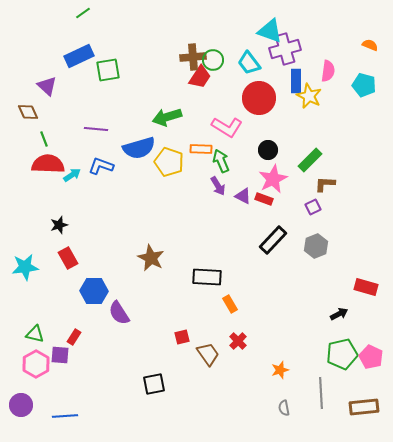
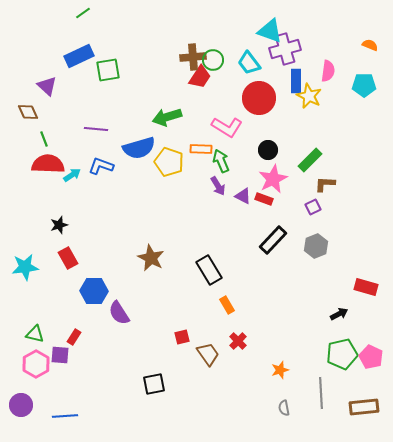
cyan pentagon at (364, 85): rotated 15 degrees counterclockwise
black rectangle at (207, 277): moved 2 px right, 7 px up; rotated 56 degrees clockwise
orange rectangle at (230, 304): moved 3 px left, 1 px down
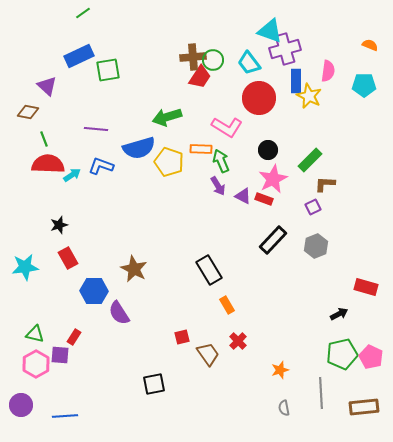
brown diamond at (28, 112): rotated 55 degrees counterclockwise
brown star at (151, 258): moved 17 px left, 11 px down
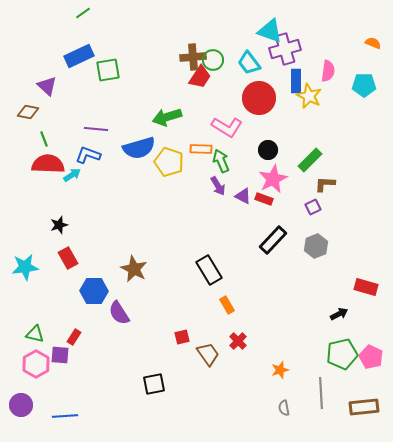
orange semicircle at (370, 45): moved 3 px right, 2 px up
blue L-shape at (101, 166): moved 13 px left, 11 px up
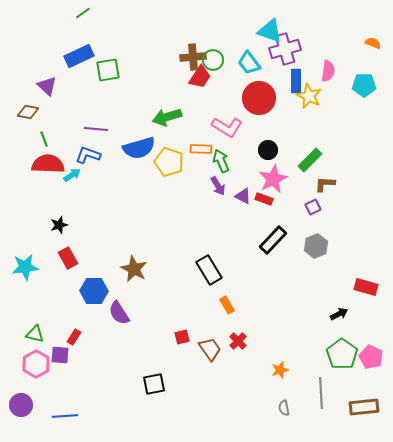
brown trapezoid at (208, 354): moved 2 px right, 5 px up
green pentagon at (342, 354): rotated 24 degrees counterclockwise
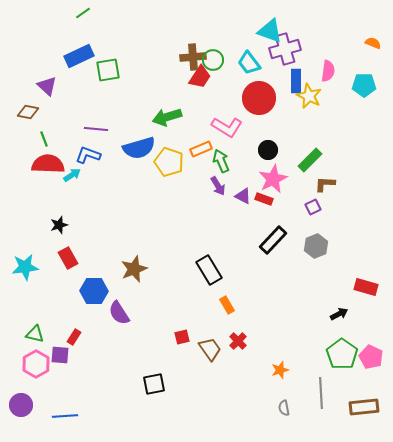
orange rectangle at (201, 149): rotated 25 degrees counterclockwise
brown star at (134, 269): rotated 24 degrees clockwise
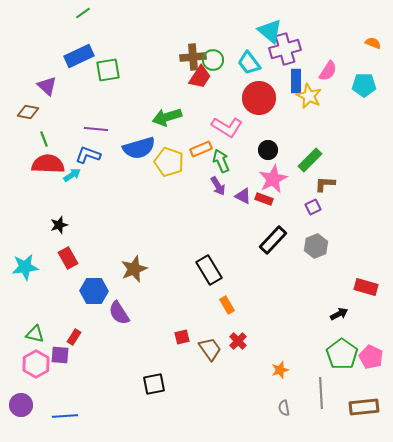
cyan triangle at (270, 31): rotated 20 degrees clockwise
pink semicircle at (328, 71): rotated 25 degrees clockwise
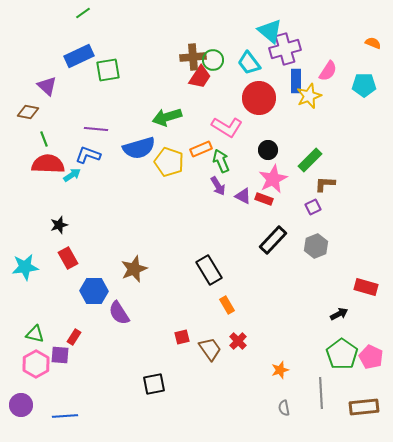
yellow star at (309, 96): rotated 25 degrees clockwise
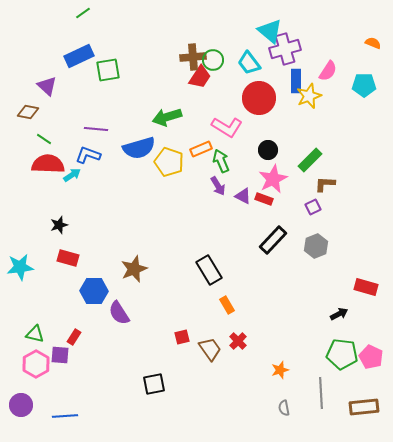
green line at (44, 139): rotated 35 degrees counterclockwise
red rectangle at (68, 258): rotated 45 degrees counterclockwise
cyan star at (25, 267): moved 5 px left
green pentagon at (342, 354): rotated 28 degrees counterclockwise
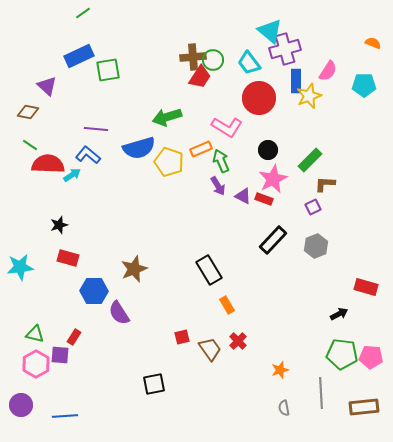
green line at (44, 139): moved 14 px left, 6 px down
blue L-shape at (88, 155): rotated 20 degrees clockwise
pink pentagon at (371, 357): rotated 20 degrees counterclockwise
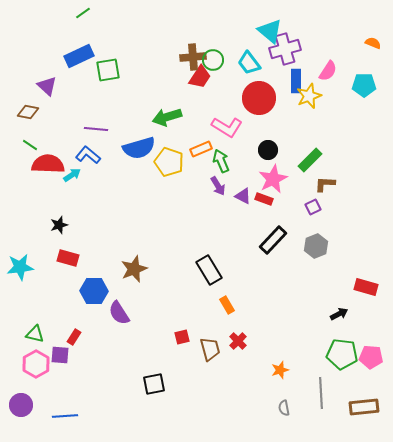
brown trapezoid at (210, 349): rotated 20 degrees clockwise
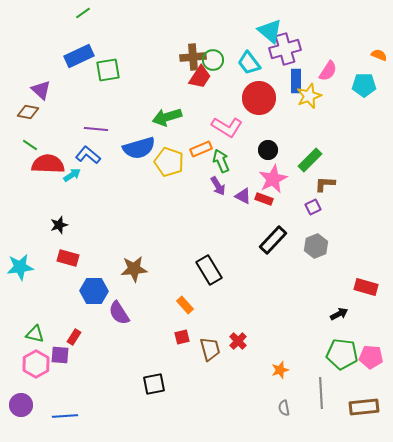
orange semicircle at (373, 43): moved 6 px right, 12 px down
purple triangle at (47, 86): moved 6 px left, 4 px down
brown star at (134, 269): rotated 16 degrees clockwise
orange rectangle at (227, 305): moved 42 px left; rotated 12 degrees counterclockwise
